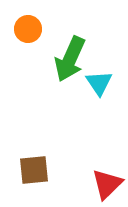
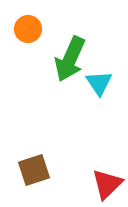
brown square: rotated 12 degrees counterclockwise
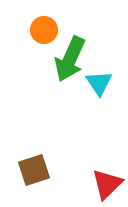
orange circle: moved 16 px right, 1 px down
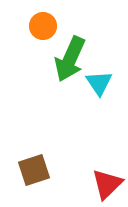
orange circle: moved 1 px left, 4 px up
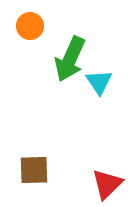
orange circle: moved 13 px left
cyan triangle: moved 1 px up
brown square: rotated 16 degrees clockwise
